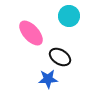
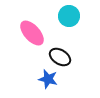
pink ellipse: moved 1 px right
blue star: rotated 18 degrees clockwise
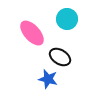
cyan circle: moved 2 px left, 3 px down
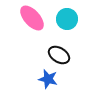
pink ellipse: moved 15 px up
black ellipse: moved 1 px left, 2 px up
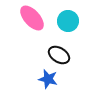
cyan circle: moved 1 px right, 2 px down
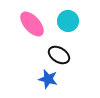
pink ellipse: moved 6 px down
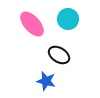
cyan circle: moved 2 px up
blue star: moved 2 px left, 2 px down
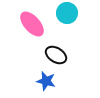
cyan circle: moved 1 px left, 6 px up
black ellipse: moved 3 px left
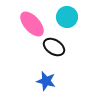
cyan circle: moved 4 px down
black ellipse: moved 2 px left, 8 px up
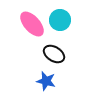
cyan circle: moved 7 px left, 3 px down
black ellipse: moved 7 px down
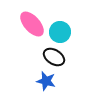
cyan circle: moved 12 px down
black ellipse: moved 3 px down
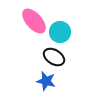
pink ellipse: moved 2 px right, 3 px up
